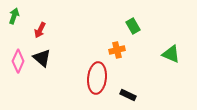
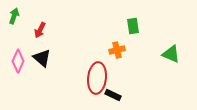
green rectangle: rotated 21 degrees clockwise
black rectangle: moved 15 px left
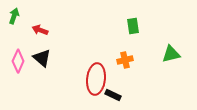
red arrow: rotated 84 degrees clockwise
orange cross: moved 8 px right, 10 px down
green triangle: rotated 36 degrees counterclockwise
red ellipse: moved 1 px left, 1 px down
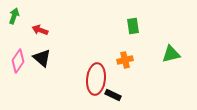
pink diamond: rotated 10 degrees clockwise
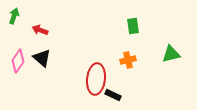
orange cross: moved 3 px right
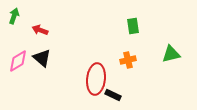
pink diamond: rotated 25 degrees clockwise
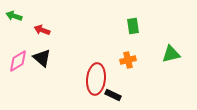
green arrow: rotated 91 degrees counterclockwise
red arrow: moved 2 px right
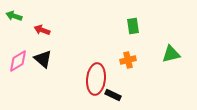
black triangle: moved 1 px right, 1 px down
